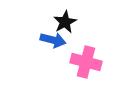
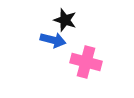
black star: moved 2 px up; rotated 25 degrees counterclockwise
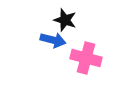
pink cross: moved 4 px up
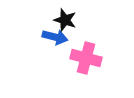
blue arrow: moved 2 px right, 3 px up
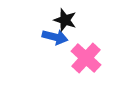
pink cross: rotated 28 degrees clockwise
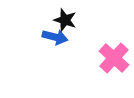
pink cross: moved 28 px right
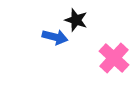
black star: moved 11 px right
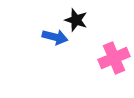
pink cross: rotated 24 degrees clockwise
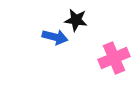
black star: rotated 10 degrees counterclockwise
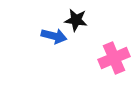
blue arrow: moved 1 px left, 1 px up
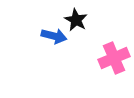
black star: rotated 20 degrees clockwise
